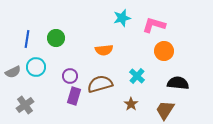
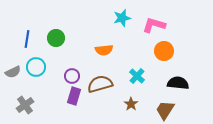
purple circle: moved 2 px right
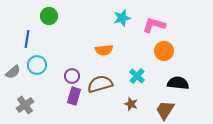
green circle: moved 7 px left, 22 px up
cyan circle: moved 1 px right, 2 px up
gray semicircle: rotated 14 degrees counterclockwise
brown star: rotated 16 degrees counterclockwise
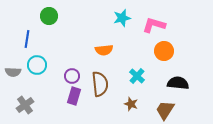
gray semicircle: rotated 42 degrees clockwise
brown semicircle: rotated 100 degrees clockwise
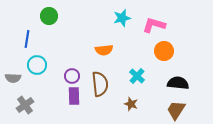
gray semicircle: moved 6 px down
purple rectangle: rotated 18 degrees counterclockwise
brown trapezoid: moved 11 px right
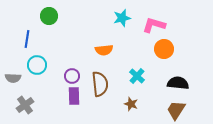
orange circle: moved 2 px up
